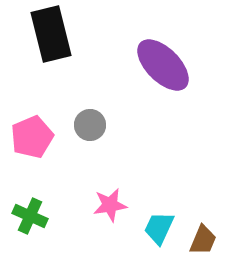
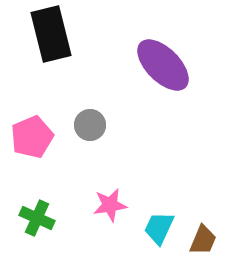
green cross: moved 7 px right, 2 px down
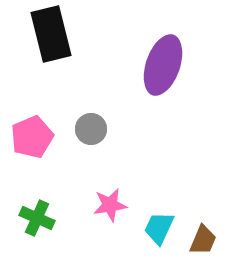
purple ellipse: rotated 64 degrees clockwise
gray circle: moved 1 px right, 4 px down
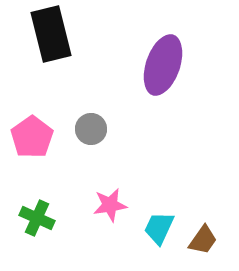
pink pentagon: rotated 12 degrees counterclockwise
brown trapezoid: rotated 12 degrees clockwise
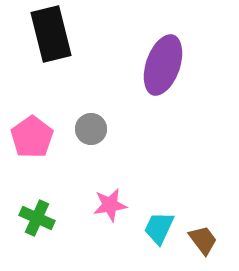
brown trapezoid: rotated 72 degrees counterclockwise
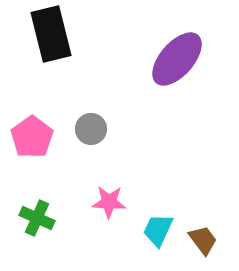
purple ellipse: moved 14 px right, 6 px up; rotated 22 degrees clockwise
pink star: moved 1 px left, 3 px up; rotated 12 degrees clockwise
cyan trapezoid: moved 1 px left, 2 px down
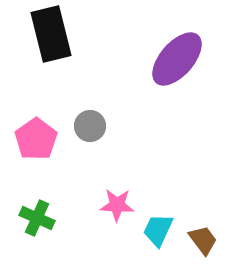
gray circle: moved 1 px left, 3 px up
pink pentagon: moved 4 px right, 2 px down
pink star: moved 8 px right, 3 px down
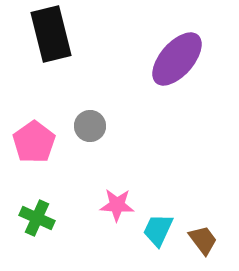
pink pentagon: moved 2 px left, 3 px down
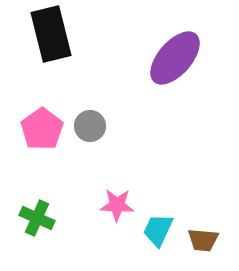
purple ellipse: moved 2 px left, 1 px up
pink pentagon: moved 8 px right, 13 px up
brown trapezoid: rotated 132 degrees clockwise
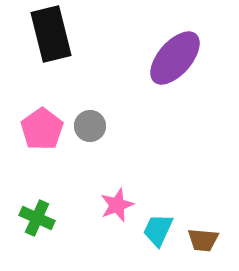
pink star: rotated 24 degrees counterclockwise
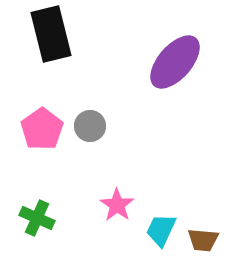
purple ellipse: moved 4 px down
pink star: rotated 16 degrees counterclockwise
cyan trapezoid: moved 3 px right
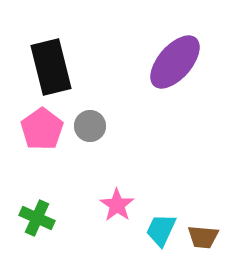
black rectangle: moved 33 px down
brown trapezoid: moved 3 px up
